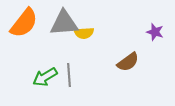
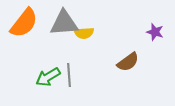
green arrow: moved 3 px right
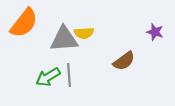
gray triangle: moved 16 px down
brown semicircle: moved 4 px left, 1 px up
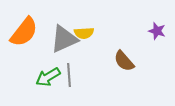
orange semicircle: moved 9 px down
purple star: moved 2 px right, 1 px up
gray triangle: rotated 20 degrees counterclockwise
brown semicircle: rotated 85 degrees clockwise
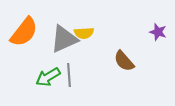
purple star: moved 1 px right, 1 px down
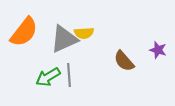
purple star: moved 18 px down
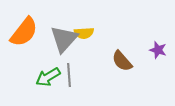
gray triangle: rotated 24 degrees counterclockwise
brown semicircle: moved 2 px left
